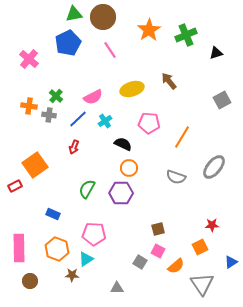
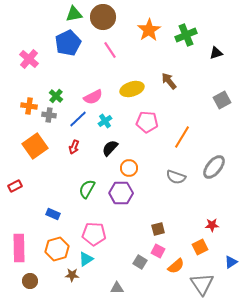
pink pentagon at (149, 123): moved 2 px left, 1 px up
black semicircle at (123, 144): moved 13 px left, 4 px down; rotated 72 degrees counterclockwise
orange square at (35, 165): moved 19 px up
orange hexagon at (57, 249): rotated 25 degrees clockwise
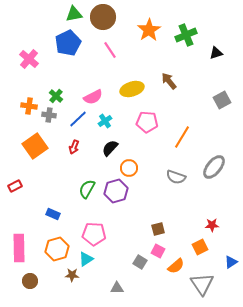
purple hexagon at (121, 193): moved 5 px left, 2 px up; rotated 15 degrees counterclockwise
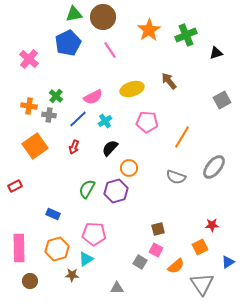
pink square at (158, 251): moved 2 px left, 1 px up
blue triangle at (231, 262): moved 3 px left
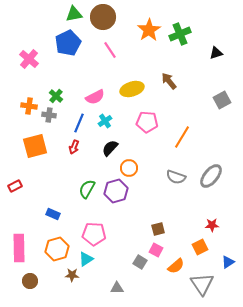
green cross at (186, 35): moved 6 px left, 1 px up
pink semicircle at (93, 97): moved 2 px right
blue line at (78, 119): moved 1 px right, 4 px down; rotated 24 degrees counterclockwise
orange square at (35, 146): rotated 20 degrees clockwise
gray ellipse at (214, 167): moved 3 px left, 9 px down
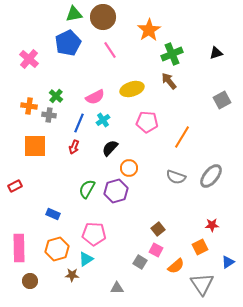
green cross at (180, 34): moved 8 px left, 20 px down
cyan cross at (105, 121): moved 2 px left, 1 px up
orange square at (35, 146): rotated 15 degrees clockwise
brown square at (158, 229): rotated 24 degrees counterclockwise
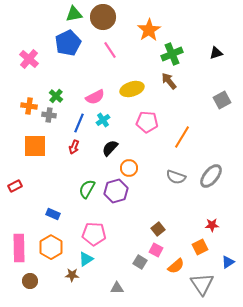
orange hexagon at (57, 249): moved 6 px left, 2 px up; rotated 15 degrees counterclockwise
